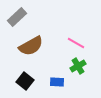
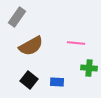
gray rectangle: rotated 12 degrees counterclockwise
pink line: rotated 24 degrees counterclockwise
green cross: moved 11 px right, 2 px down; rotated 35 degrees clockwise
black square: moved 4 px right, 1 px up
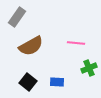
green cross: rotated 28 degrees counterclockwise
black square: moved 1 px left, 2 px down
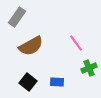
pink line: rotated 48 degrees clockwise
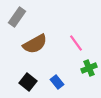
brown semicircle: moved 4 px right, 2 px up
blue rectangle: rotated 48 degrees clockwise
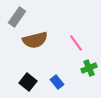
brown semicircle: moved 4 px up; rotated 15 degrees clockwise
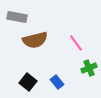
gray rectangle: rotated 66 degrees clockwise
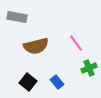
brown semicircle: moved 1 px right, 6 px down
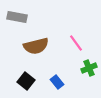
black square: moved 2 px left, 1 px up
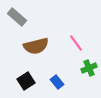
gray rectangle: rotated 30 degrees clockwise
black square: rotated 18 degrees clockwise
